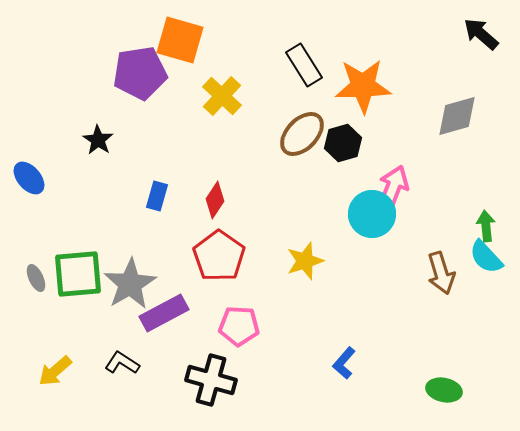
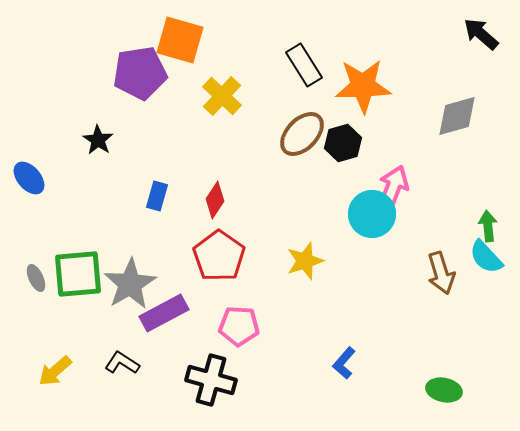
green arrow: moved 2 px right
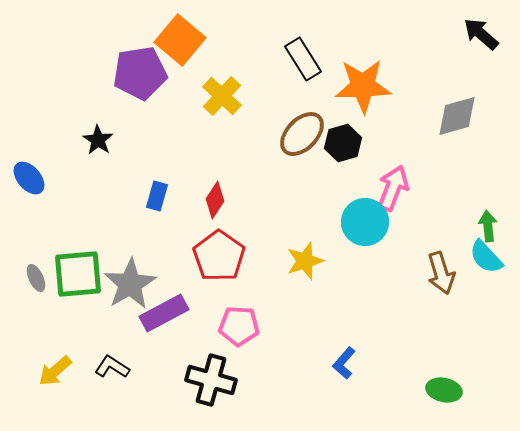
orange square: rotated 24 degrees clockwise
black rectangle: moved 1 px left, 6 px up
cyan circle: moved 7 px left, 8 px down
black L-shape: moved 10 px left, 4 px down
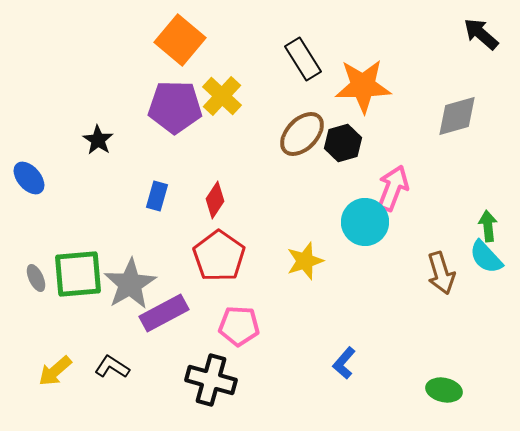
purple pentagon: moved 35 px right, 34 px down; rotated 10 degrees clockwise
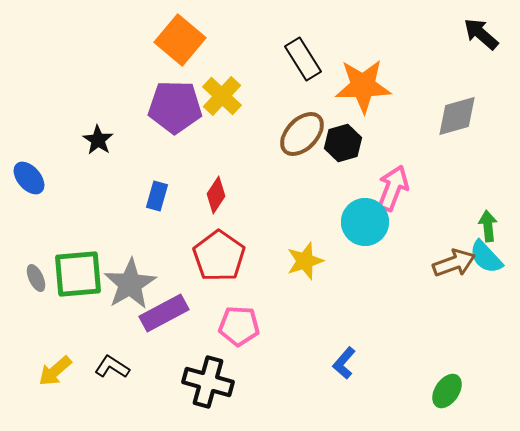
red diamond: moved 1 px right, 5 px up
brown arrow: moved 13 px right, 10 px up; rotated 93 degrees counterclockwise
black cross: moved 3 px left, 2 px down
green ellipse: moved 3 px right, 1 px down; rotated 68 degrees counterclockwise
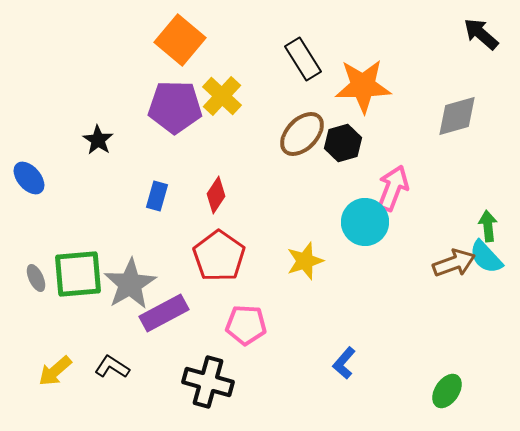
pink pentagon: moved 7 px right, 1 px up
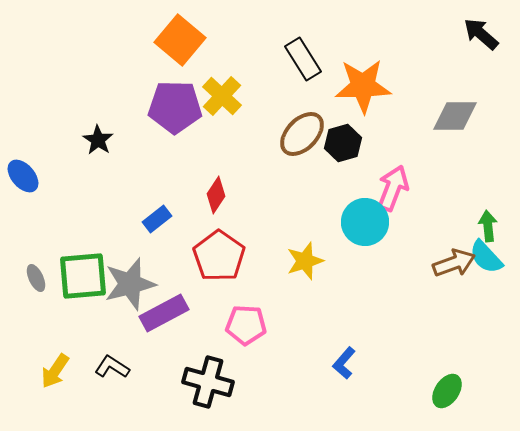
gray diamond: moved 2 px left; rotated 15 degrees clockwise
blue ellipse: moved 6 px left, 2 px up
blue rectangle: moved 23 px down; rotated 36 degrees clockwise
green square: moved 5 px right, 2 px down
gray star: rotated 16 degrees clockwise
yellow arrow: rotated 15 degrees counterclockwise
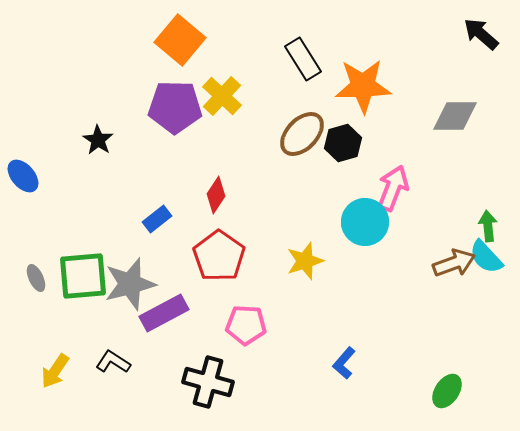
black L-shape: moved 1 px right, 5 px up
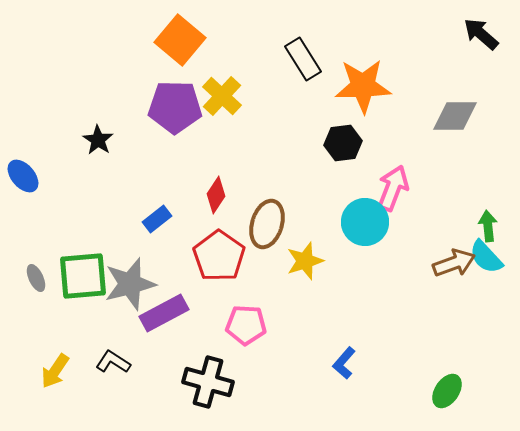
brown ellipse: moved 35 px left, 90 px down; rotated 27 degrees counterclockwise
black hexagon: rotated 9 degrees clockwise
